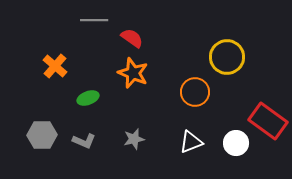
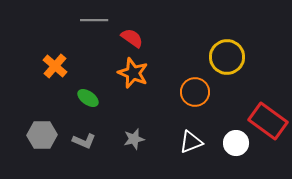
green ellipse: rotated 55 degrees clockwise
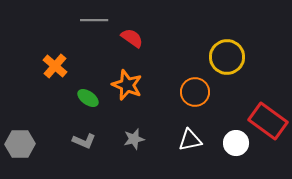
orange star: moved 6 px left, 12 px down
gray hexagon: moved 22 px left, 9 px down
white triangle: moved 1 px left, 2 px up; rotated 10 degrees clockwise
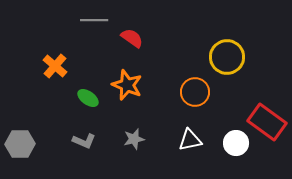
red rectangle: moved 1 px left, 1 px down
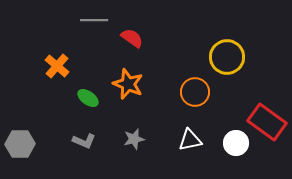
orange cross: moved 2 px right
orange star: moved 1 px right, 1 px up
